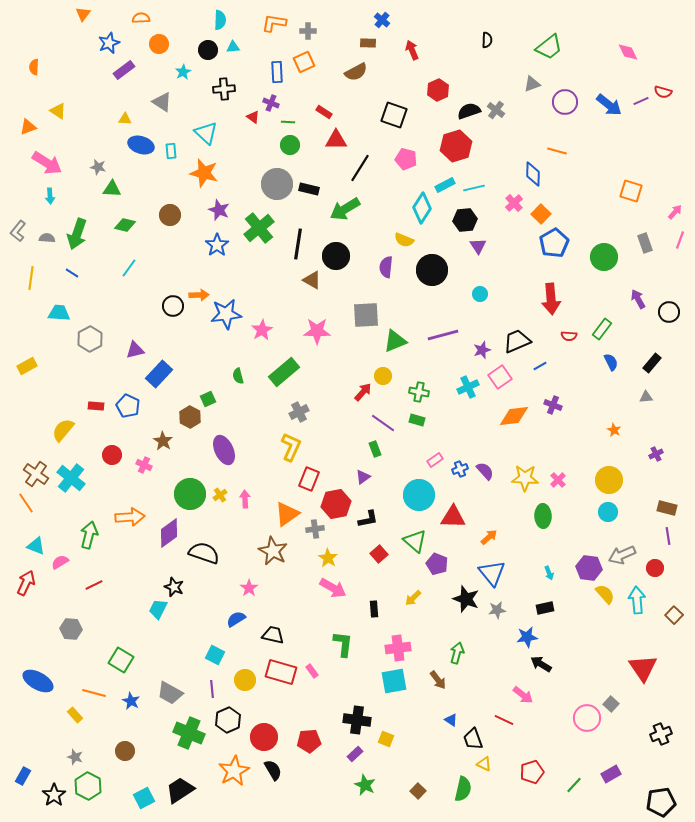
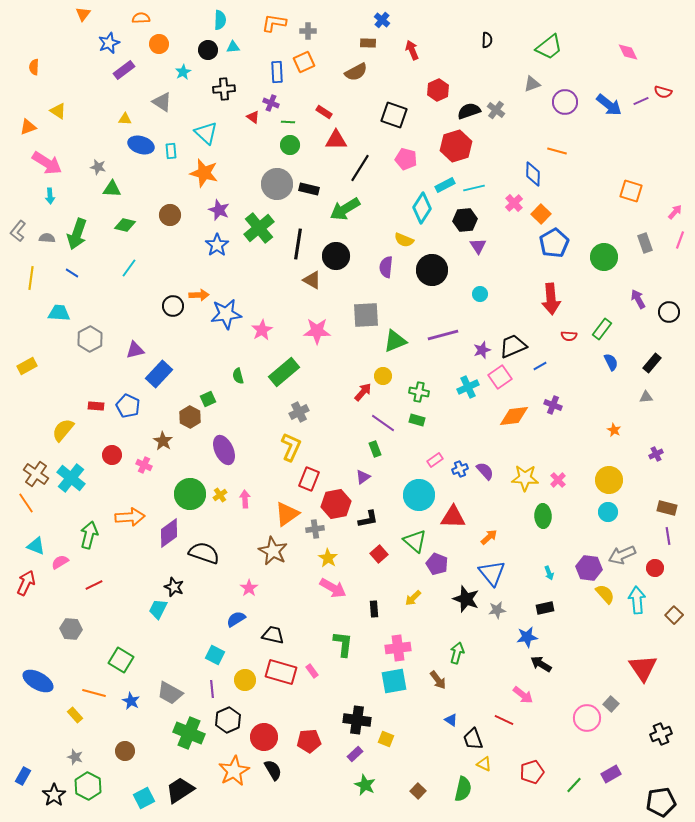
black trapezoid at (517, 341): moved 4 px left, 5 px down
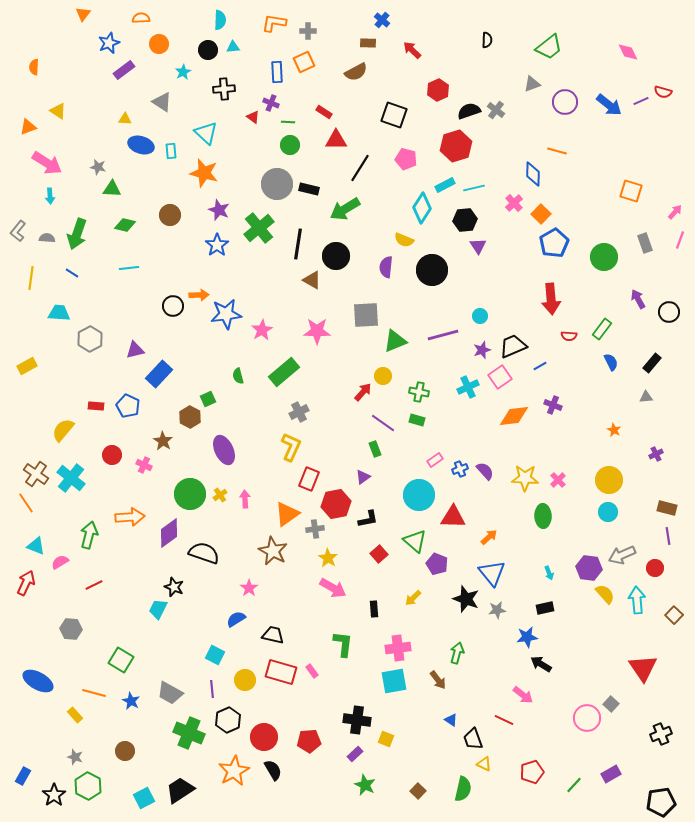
red arrow at (412, 50): rotated 24 degrees counterclockwise
cyan line at (129, 268): rotated 48 degrees clockwise
cyan circle at (480, 294): moved 22 px down
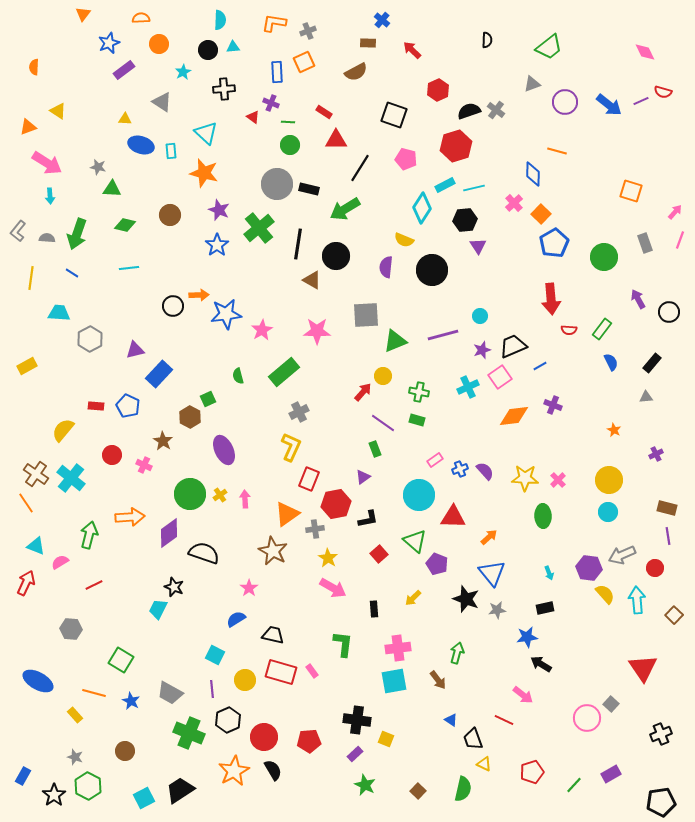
gray cross at (308, 31): rotated 21 degrees counterclockwise
pink diamond at (628, 52): moved 17 px right
red semicircle at (569, 336): moved 6 px up
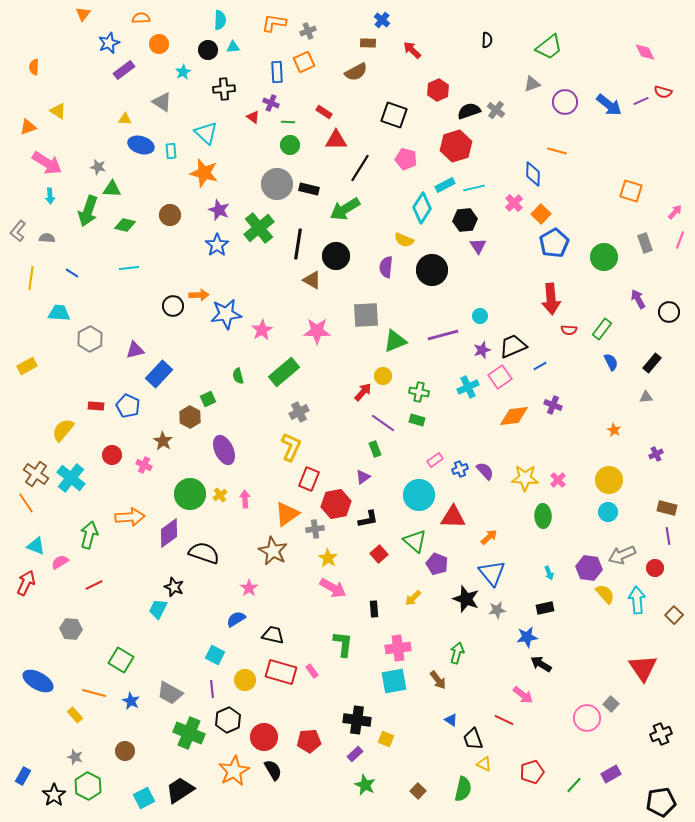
green arrow at (77, 234): moved 11 px right, 23 px up
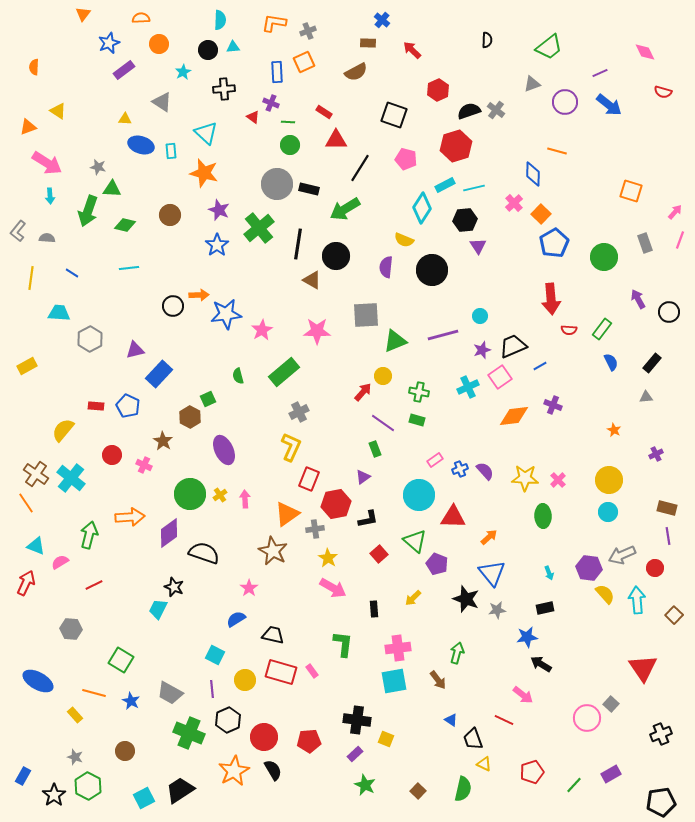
purple line at (641, 101): moved 41 px left, 28 px up
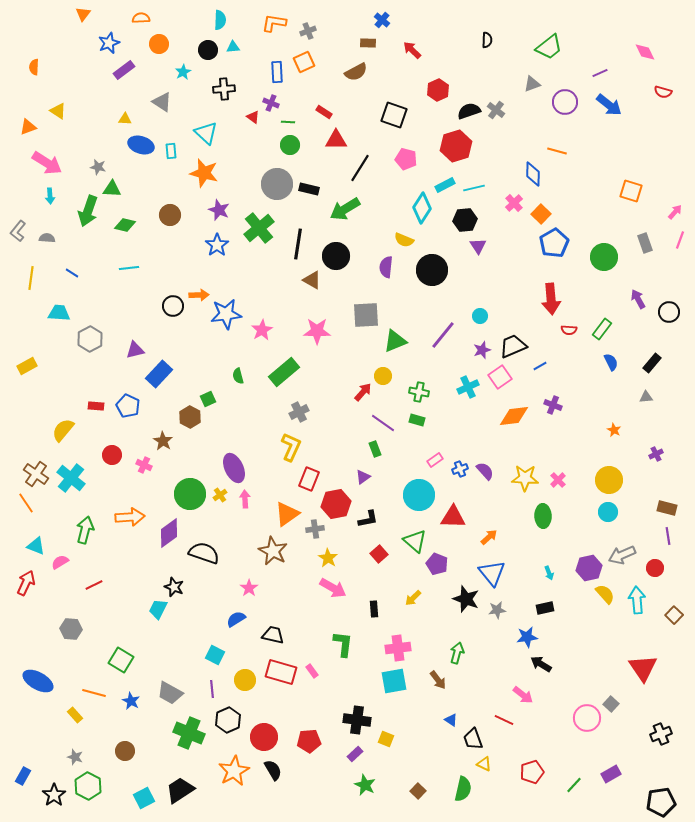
purple line at (443, 335): rotated 36 degrees counterclockwise
purple ellipse at (224, 450): moved 10 px right, 18 px down
green arrow at (89, 535): moved 4 px left, 5 px up
purple hexagon at (589, 568): rotated 20 degrees counterclockwise
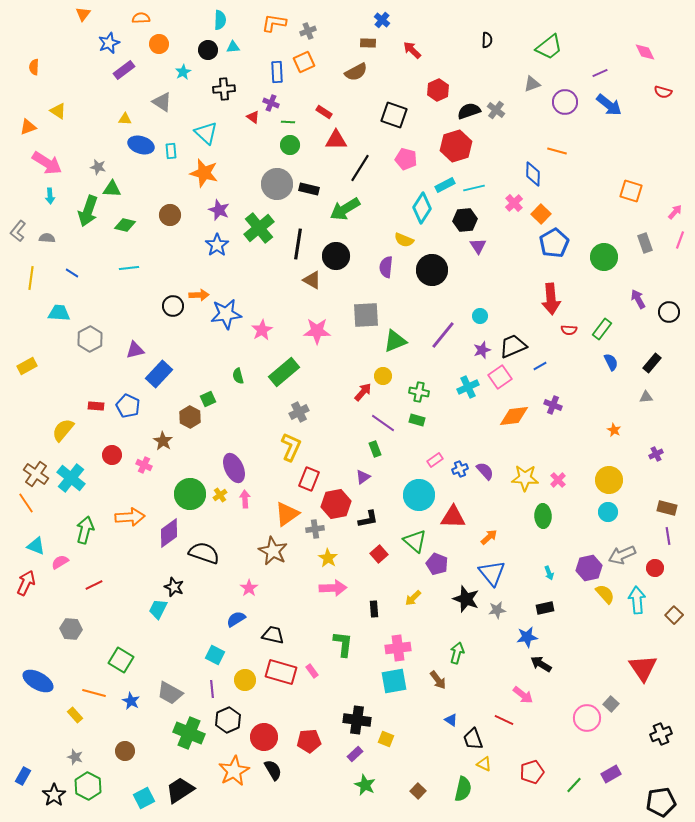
pink arrow at (333, 588): rotated 32 degrees counterclockwise
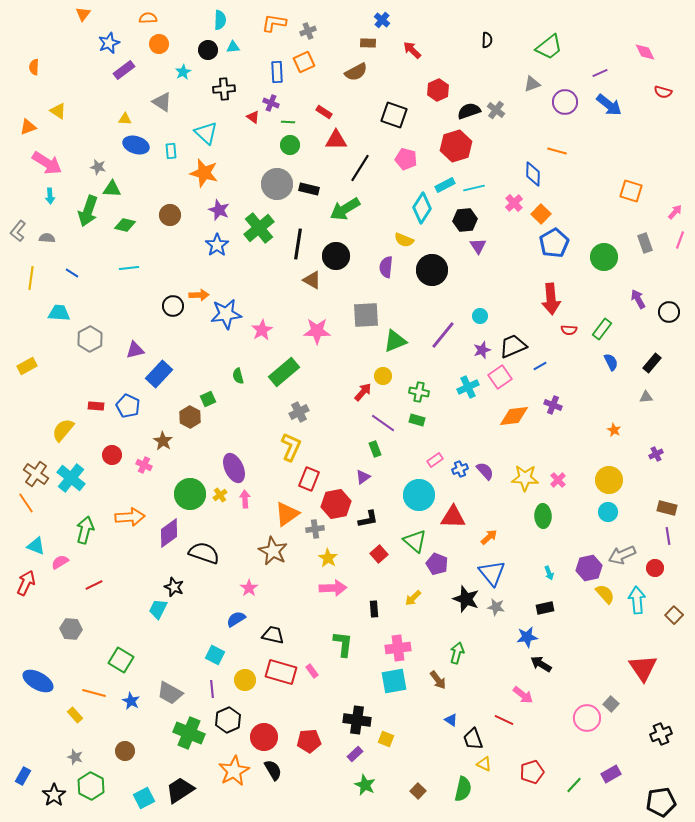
orange semicircle at (141, 18): moved 7 px right
blue ellipse at (141, 145): moved 5 px left
gray star at (497, 610): moved 1 px left, 3 px up; rotated 18 degrees clockwise
green hexagon at (88, 786): moved 3 px right
